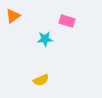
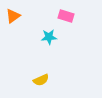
pink rectangle: moved 1 px left, 5 px up
cyan star: moved 4 px right, 2 px up
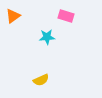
cyan star: moved 2 px left
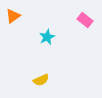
pink rectangle: moved 19 px right, 4 px down; rotated 21 degrees clockwise
cyan star: rotated 21 degrees counterclockwise
